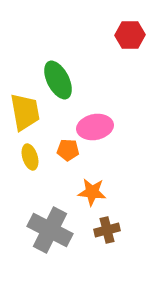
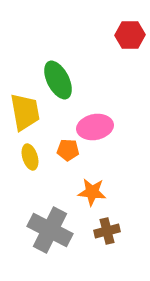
brown cross: moved 1 px down
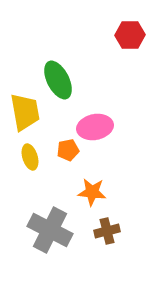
orange pentagon: rotated 15 degrees counterclockwise
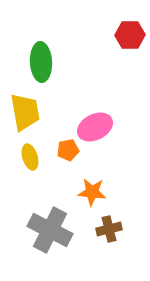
green ellipse: moved 17 px left, 18 px up; rotated 24 degrees clockwise
pink ellipse: rotated 16 degrees counterclockwise
brown cross: moved 2 px right, 2 px up
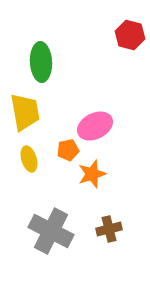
red hexagon: rotated 16 degrees clockwise
pink ellipse: moved 1 px up
yellow ellipse: moved 1 px left, 2 px down
orange star: moved 18 px up; rotated 24 degrees counterclockwise
gray cross: moved 1 px right, 1 px down
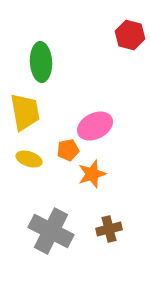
yellow ellipse: rotated 55 degrees counterclockwise
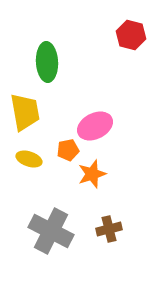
red hexagon: moved 1 px right
green ellipse: moved 6 px right
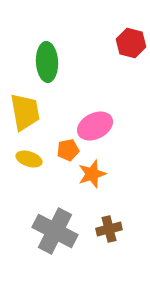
red hexagon: moved 8 px down
gray cross: moved 4 px right
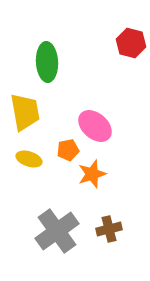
pink ellipse: rotated 68 degrees clockwise
gray cross: moved 2 px right; rotated 27 degrees clockwise
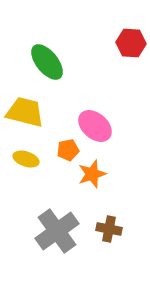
red hexagon: rotated 12 degrees counterclockwise
green ellipse: rotated 36 degrees counterclockwise
yellow trapezoid: rotated 66 degrees counterclockwise
yellow ellipse: moved 3 px left
brown cross: rotated 25 degrees clockwise
